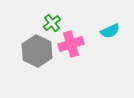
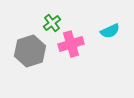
gray hexagon: moved 7 px left; rotated 16 degrees clockwise
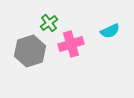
green cross: moved 3 px left
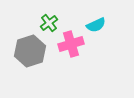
cyan semicircle: moved 14 px left, 6 px up
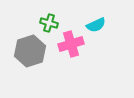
green cross: rotated 36 degrees counterclockwise
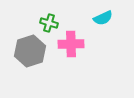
cyan semicircle: moved 7 px right, 7 px up
pink cross: rotated 15 degrees clockwise
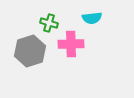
cyan semicircle: moved 11 px left; rotated 18 degrees clockwise
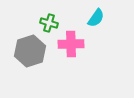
cyan semicircle: moved 4 px right; rotated 48 degrees counterclockwise
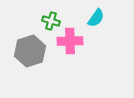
green cross: moved 2 px right, 2 px up
pink cross: moved 1 px left, 3 px up
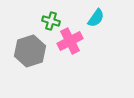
pink cross: rotated 25 degrees counterclockwise
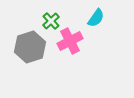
green cross: rotated 30 degrees clockwise
gray hexagon: moved 4 px up
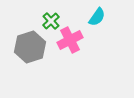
cyan semicircle: moved 1 px right, 1 px up
pink cross: moved 1 px up
